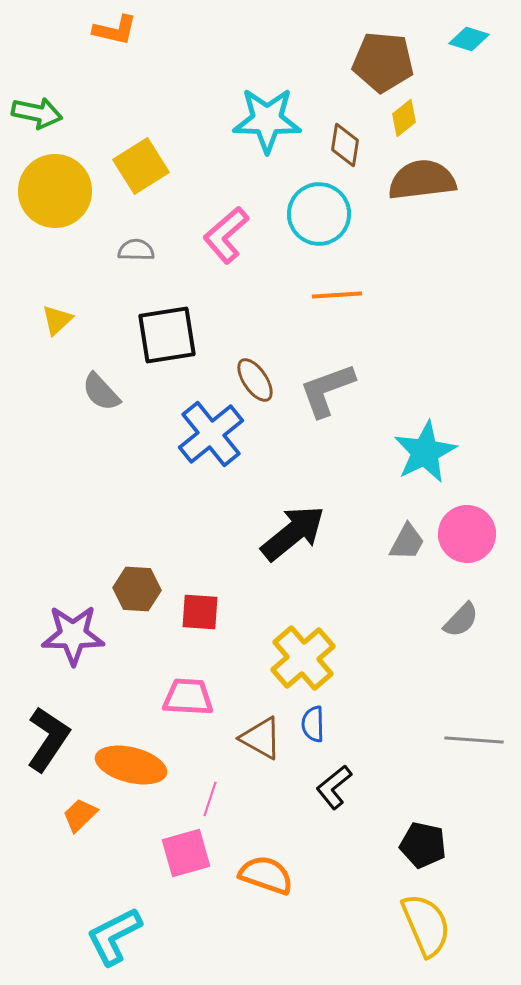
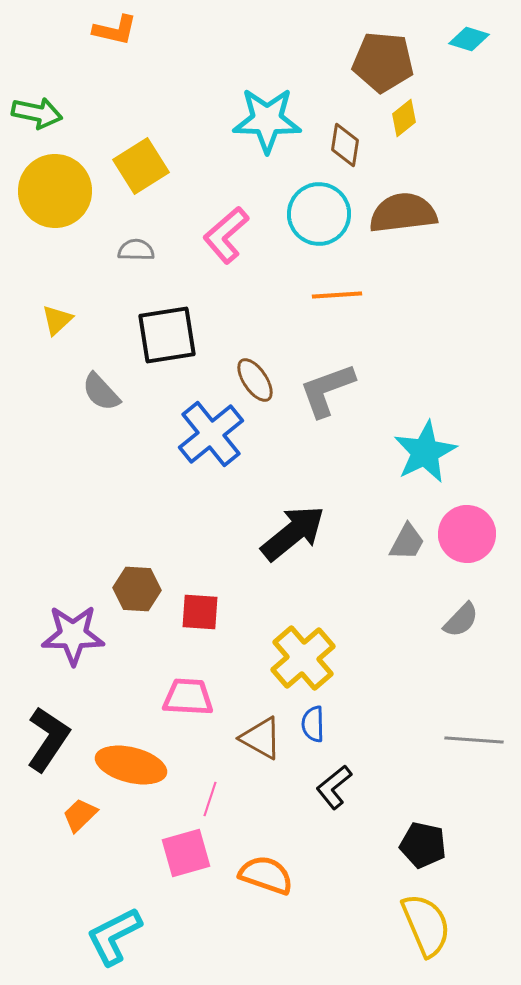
brown semicircle at (422, 180): moved 19 px left, 33 px down
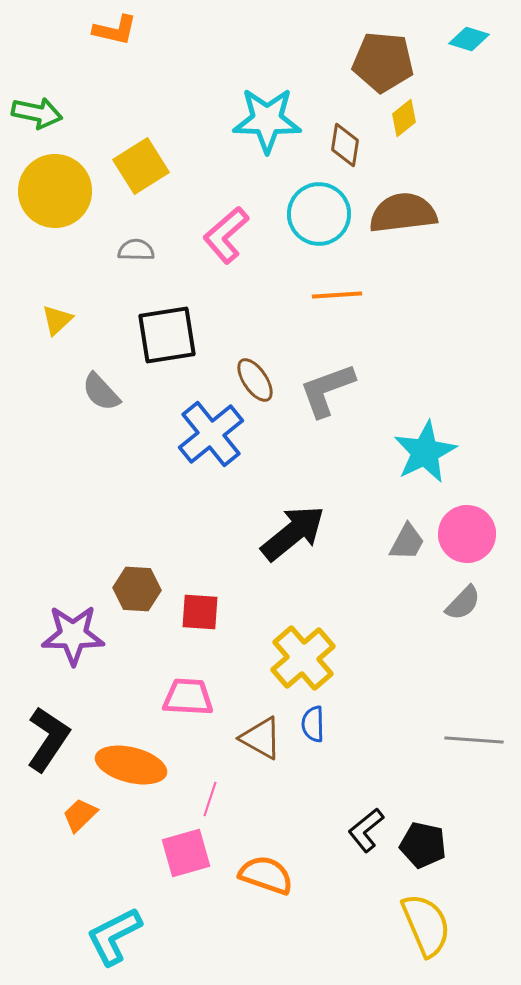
gray semicircle at (461, 620): moved 2 px right, 17 px up
black L-shape at (334, 787): moved 32 px right, 43 px down
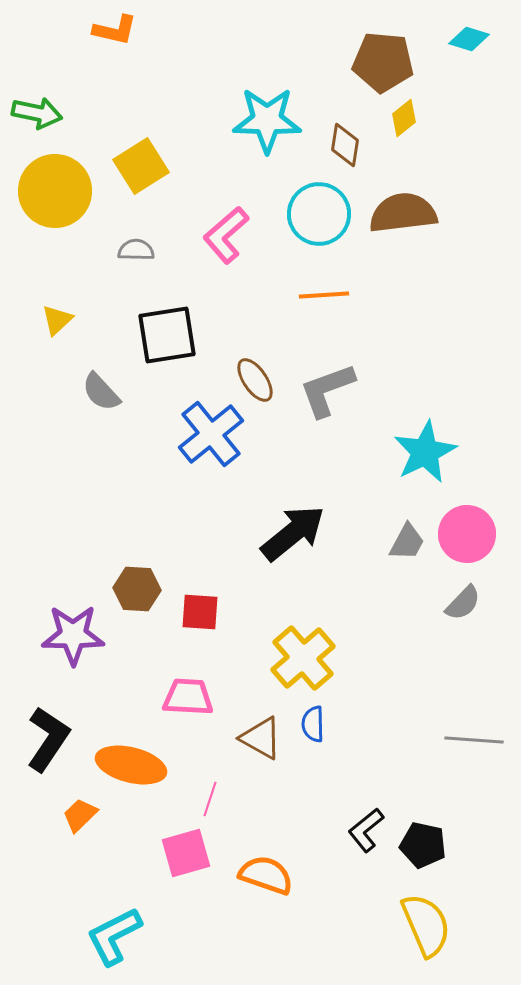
orange line at (337, 295): moved 13 px left
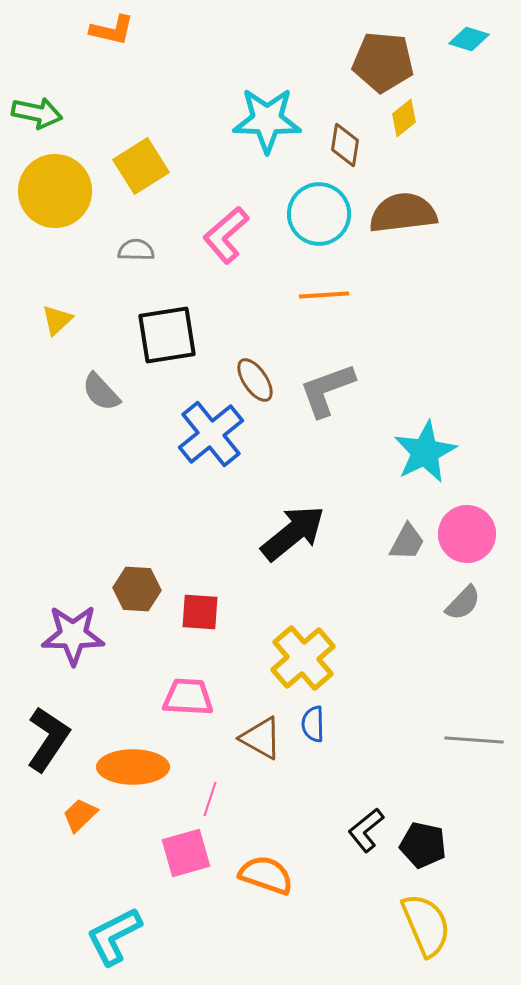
orange L-shape at (115, 30): moved 3 px left
orange ellipse at (131, 765): moved 2 px right, 2 px down; rotated 14 degrees counterclockwise
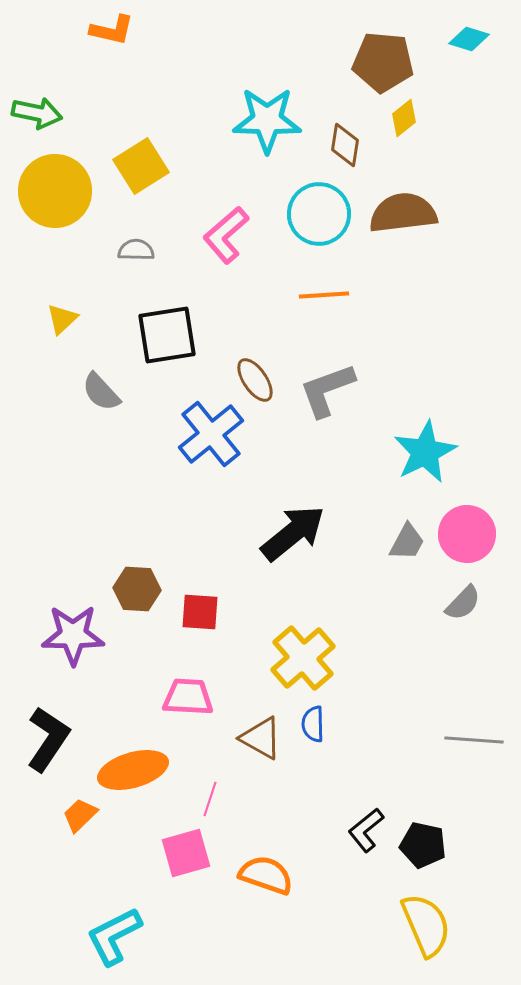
yellow triangle at (57, 320): moved 5 px right, 1 px up
orange ellipse at (133, 767): moved 3 px down; rotated 16 degrees counterclockwise
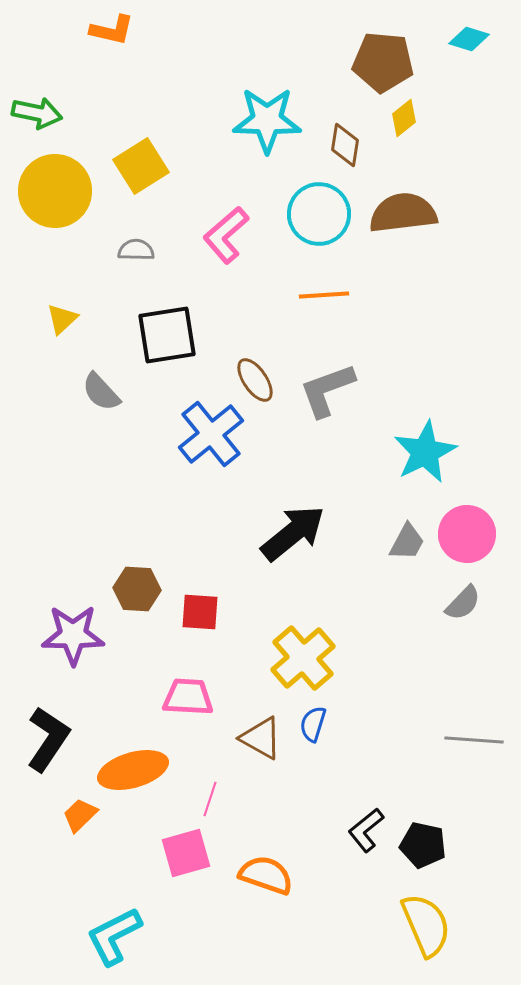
blue semicircle at (313, 724): rotated 18 degrees clockwise
